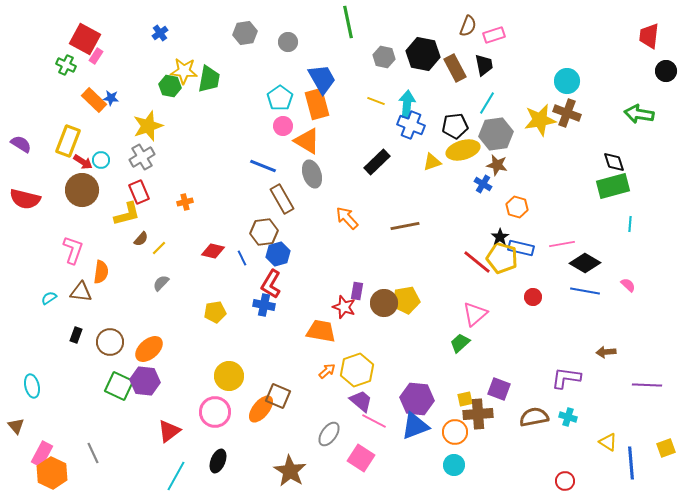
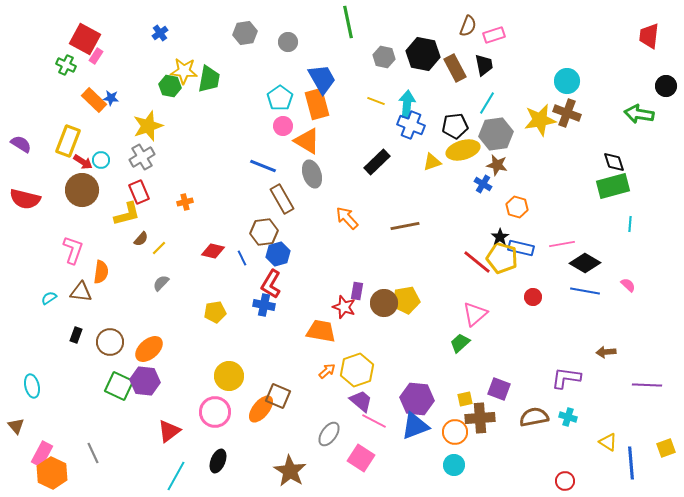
black circle at (666, 71): moved 15 px down
brown cross at (478, 414): moved 2 px right, 4 px down
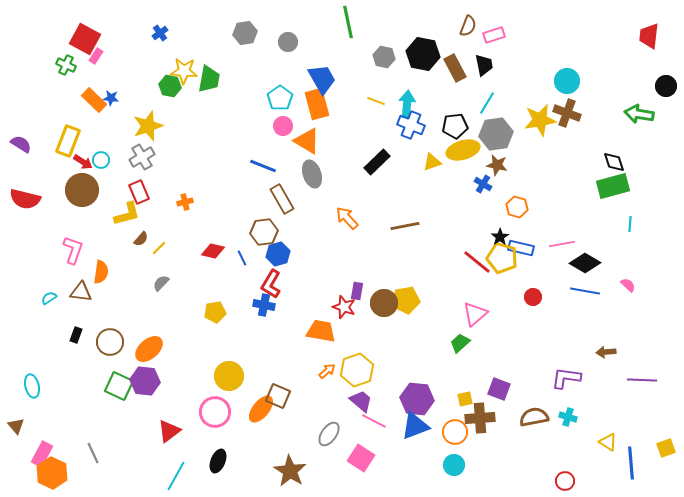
purple line at (647, 385): moved 5 px left, 5 px up
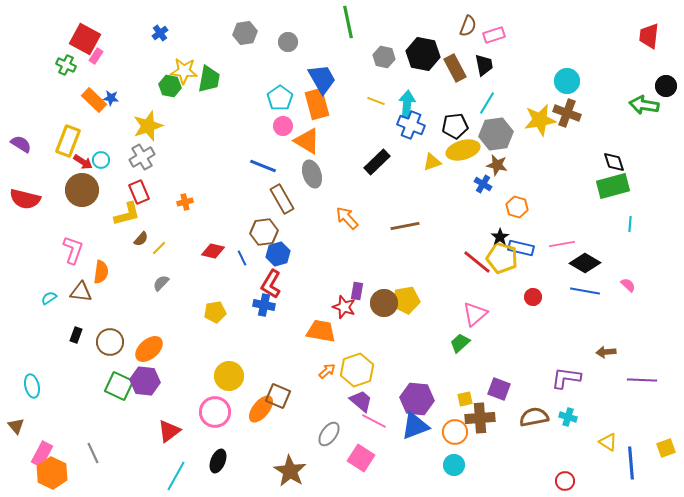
green arrow at (639, 114): moved 5 px right, 9 px up
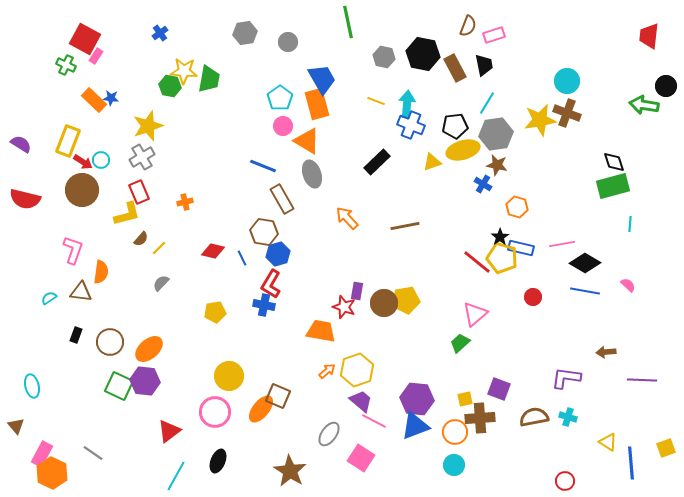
brown hexagon at (264, 232): rotated 16 degrees clockwise
gray line at (93, 453): rotated 30 degrees counterclockwise
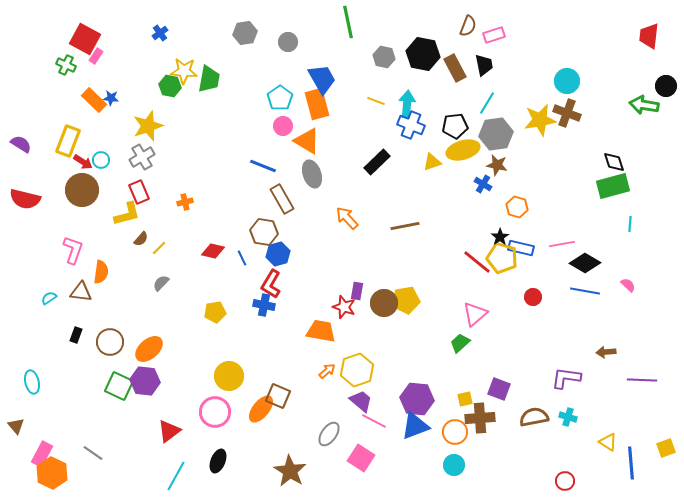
cyan ellipse at (32, 386): moved 4 px up
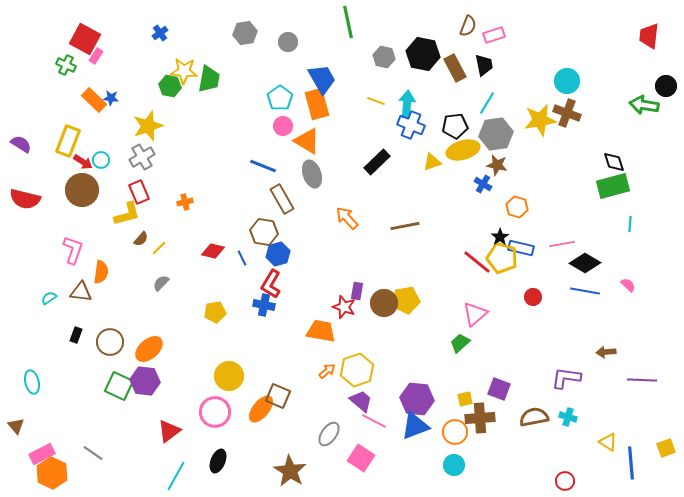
pink rectangle at (42, 454): rotated 35 degrees clockwise
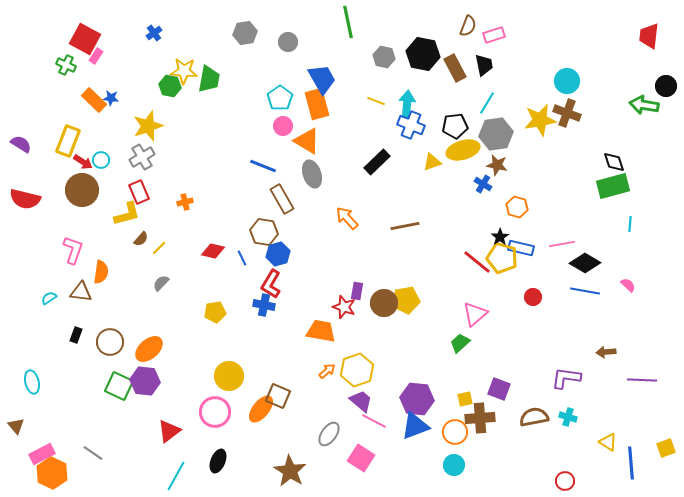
blue cross at (160, 33): moved 6 px left
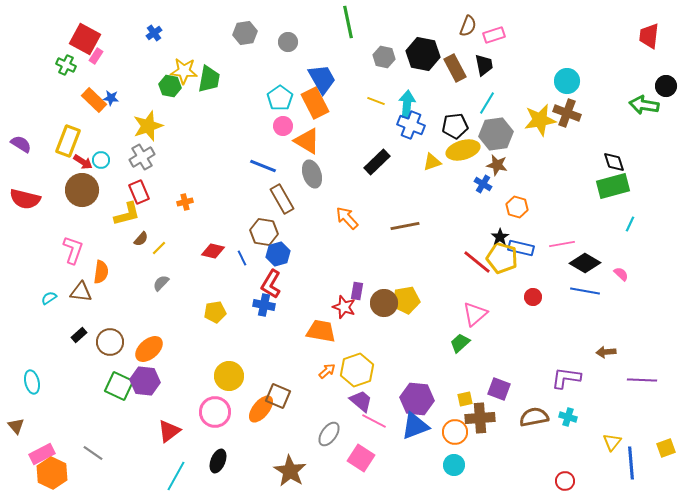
orange rectangle at (317, 104): moved 2 px left, 1 px up; rotated 12 degrees counterclockwise
cyan line at (630, 224): rotated 21 degrees clockwise
pink semicircle at (628, 285): moved 7 px left, 11 px up
black rectangle at (76, 335): moved 3 px right; rotated 28 degrees clockwise
yellow triangle at (608, 442): moved 4 px right; rotated 36 degrees clockwise
